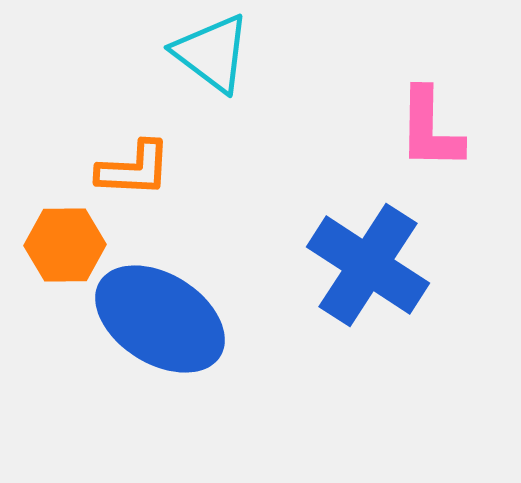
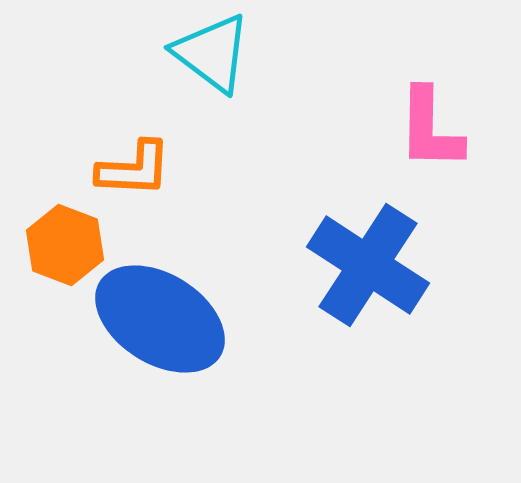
orange hexagon: rotated 22 degrees clockwise
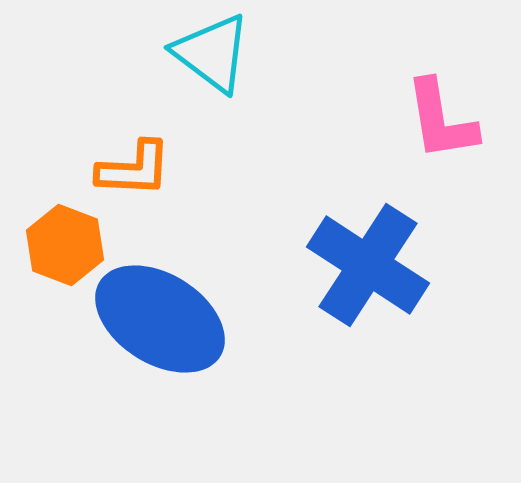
pink L-shape: moved 11 px right, 9 px up; rotated 10 degrees counterclockwise
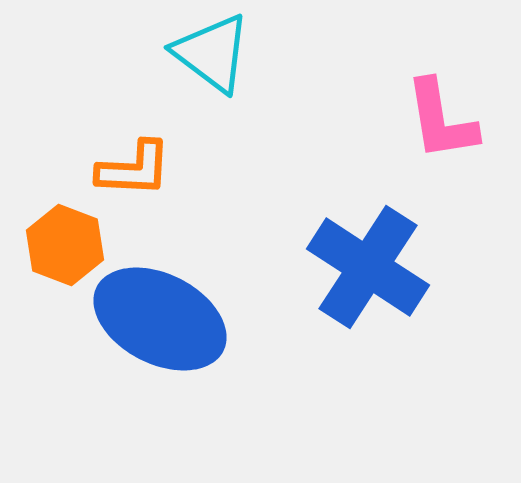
blue cross: moved 2 px down
blue ellipse: rotated 5 degrees counterclockwise
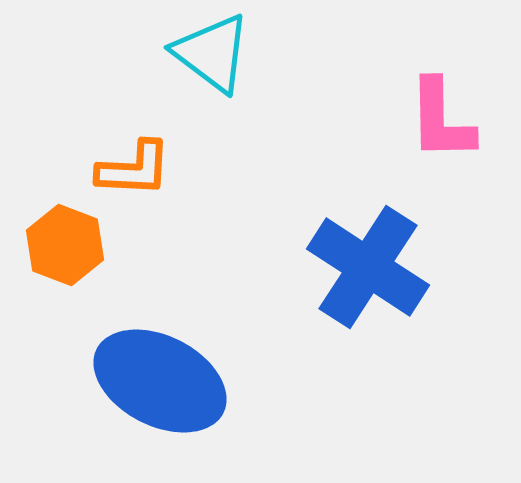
pink L-shape: rotated 8 degrees clockwise
blue ellipse: moved 62 px down
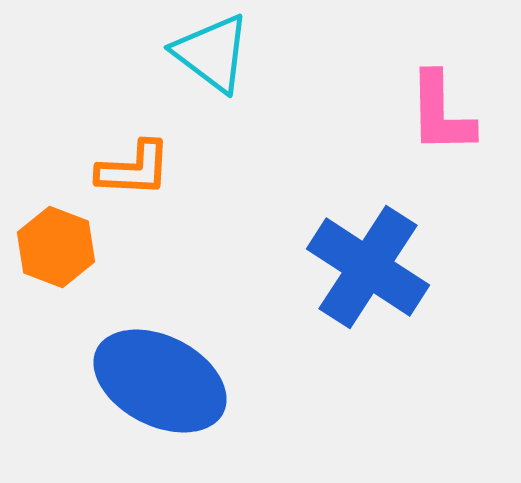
pink L-shape: moved 7 px up
orange hexagon: moved 9 px left, 2 px down
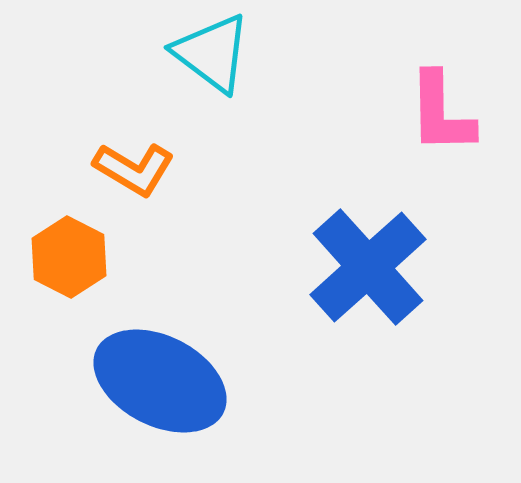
orange L-shape: rotated 28 degrees clockwise
orange hexagon: moved 13 px right, 10 px down; rotated 6 degrees clockwise
blue cross: rotated 15 degrees clockwise
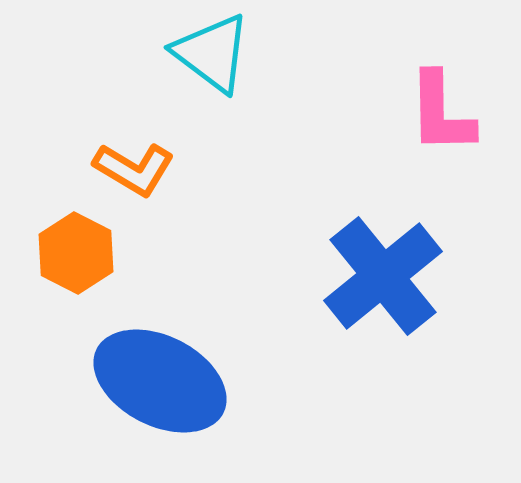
orange hexagon: moved 7 px right, 4 px up
blue cross: moved 15 px right, 9 px down; rotated 3 degrees clockwise
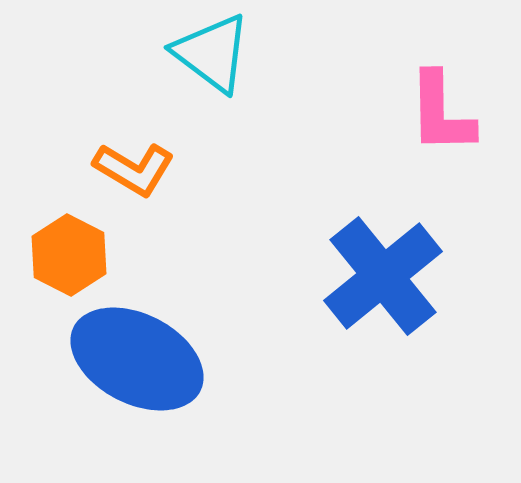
orange hexagon: moved 7 px left, 2 px down
blue ellipse: moved 23 px left, 22 px up
